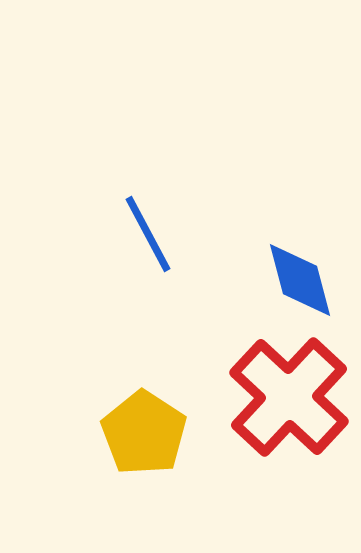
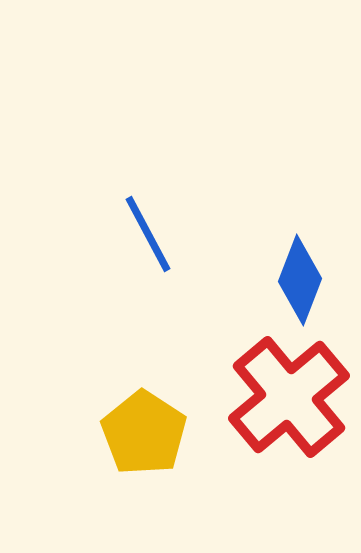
blue diamond: rotated 36 degrees clockwise
red cross: rotated 7 degrees clockwise
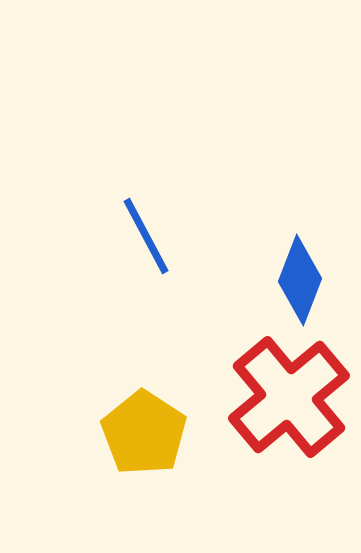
blue line: moved 2 px left, 2 px down
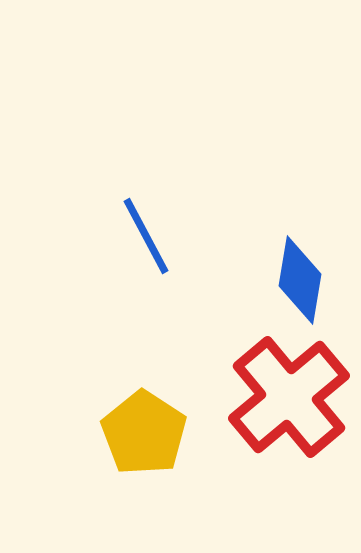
blue diamond: rotated 12 degrees counterclockwise
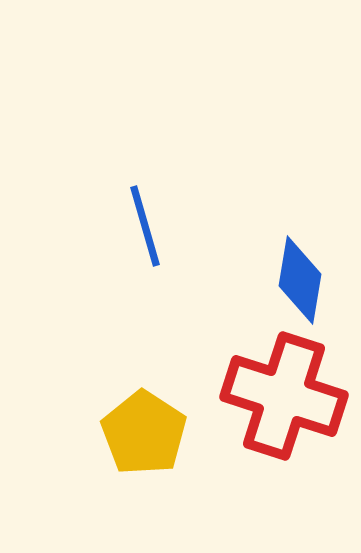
blue line: moved 1 px left, 10 px up; rotated 12 degrees clockwise
red cross: moved 5 px left, 1 px up; rotated 32 degrees counterclockwise
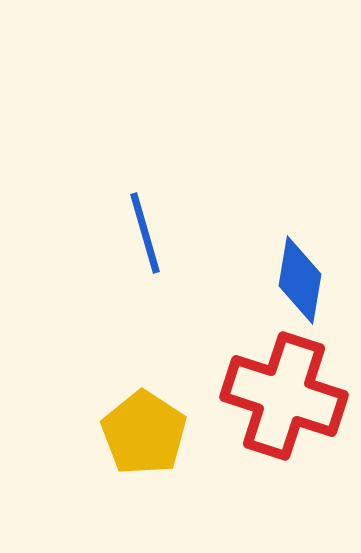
blue line: moved 7 px down
